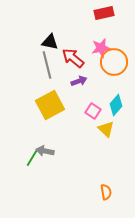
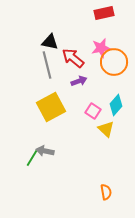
yellow square: moved 1 px right, 2 px down
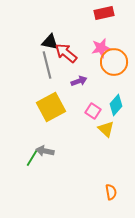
red arrow: moved 7 px left, 5 px up
orange semicircle: moved 5 px right
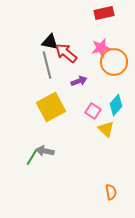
green line: moved 1 px up
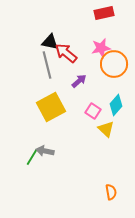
orange circle: moved 2 px down
purple arrow: rotated 21 degrees counterclockwise
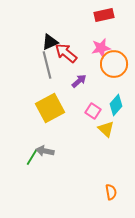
red rectangle: moved 2 px down
black triangle: rotated 36 degrees counterclockwise
yellow square: moved 1 px left, 1 px down
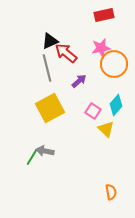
black triangle: moved 1 px up
gray line: moved 3 px down
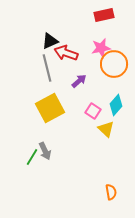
red arrow: rotated 20 degrees counterclockwise
gray arrow: rotated 126 degrees counterclockwise
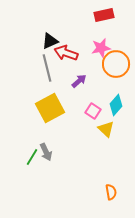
orange circle: moved 2 px right
gray arrow: moved 1 px right, 1 px down
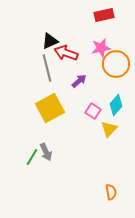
yellow triangle: moved 3 px right; rotated 30 degrees clockwise
